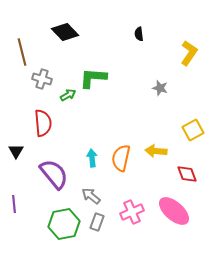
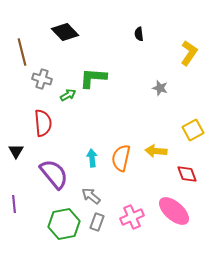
pink cross: moved 5 px down
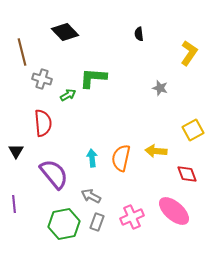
gray arrow: rotated 12 degrees counterclockwise
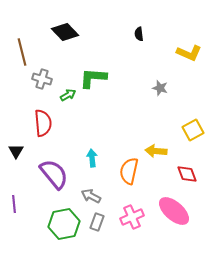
yellow L-shape: rotated 80 degrees clockwise
orange semicircle: moved 8 px right, 13 px down
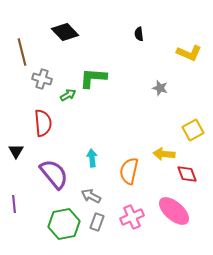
yellow arrow: moved 8 px right, 3 px down
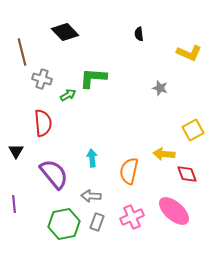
gray arrow: rotated 24 degrees counterclockwise
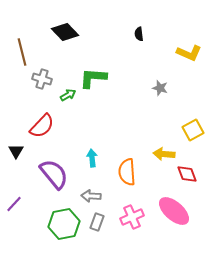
red semicircle: moved 1 px left, 3 px down; rotated 48 degrees clockwise
orange semicircle: moved 2 px left, 1 px down; rotated 16 degrees counterclockwise
purple line: rotated 48 degrees clockwise
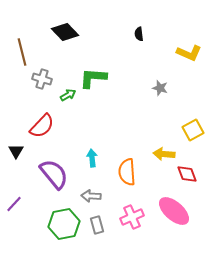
gray rectangle: moved 3 px down; rotated 36 degrees counterclockwise
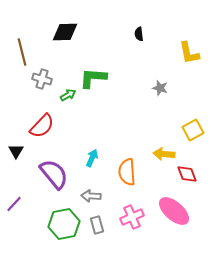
black diamond: rotated 48 degrees counterclockwise
yellow L-shape: rotated 55 degrees clockwise
cyan arrow: rotated 30 degrees clockwise
